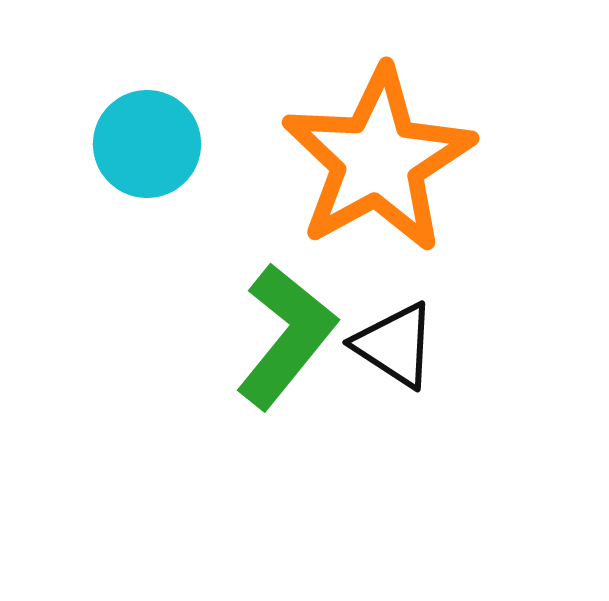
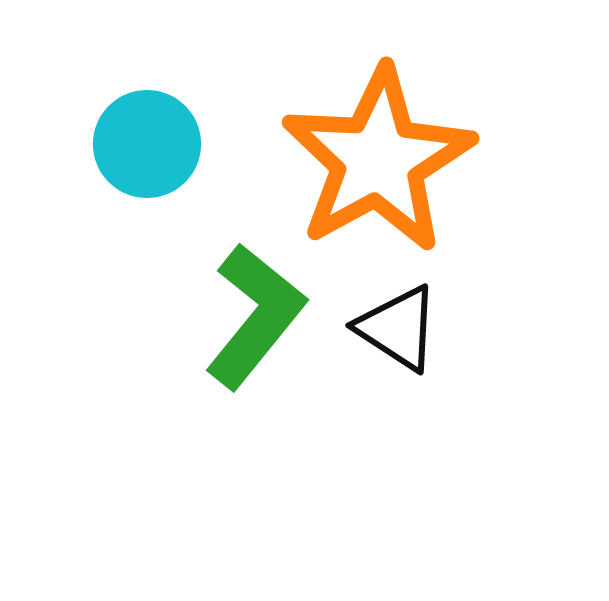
green L-shape: moved 31 px left, 20 px up
black triangle: moved 3 px right, 17 px up
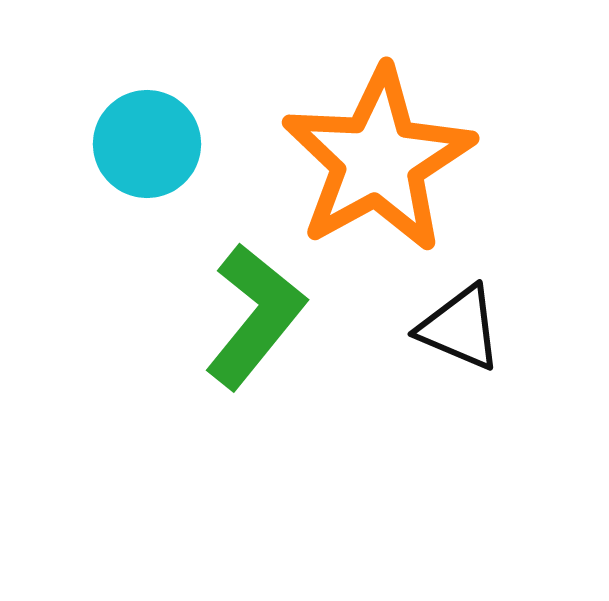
black triangle: moved 62 px right; rotated 10 degrees counterclockwise
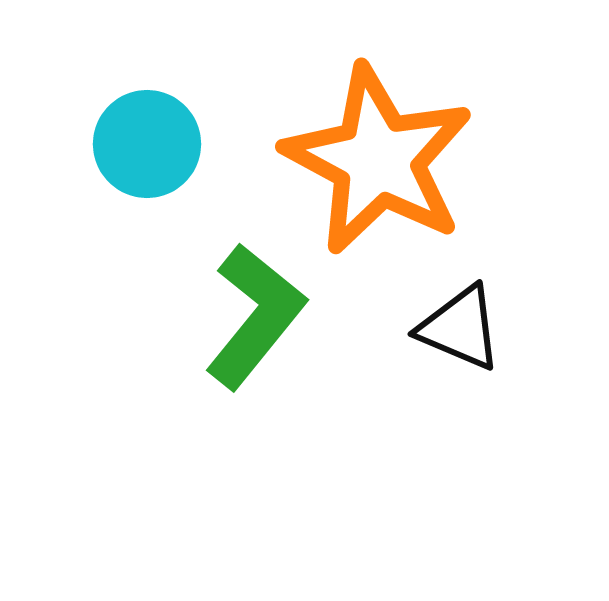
orange star: rotated 15 degrees counterclockwise
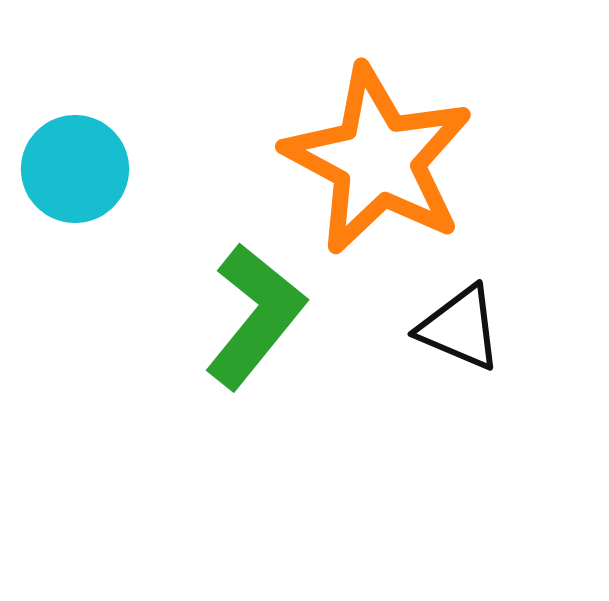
cyan circle: moved 72 px left, 25 px down
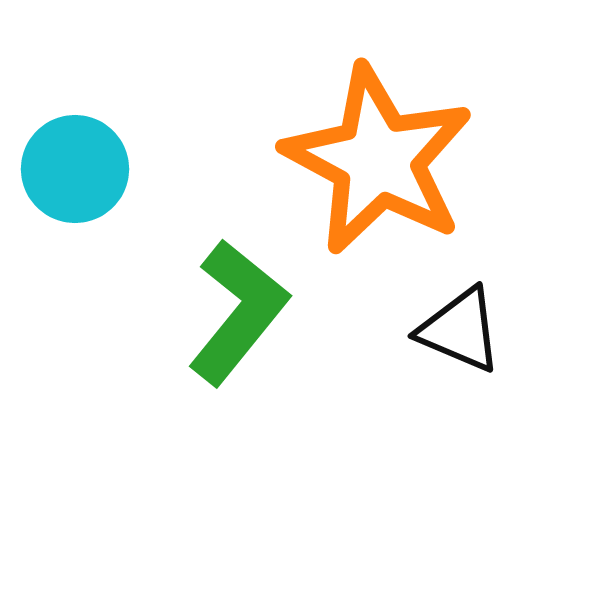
green L-shape: moved 17 px left, 4 px up
black triangle: moved 2 px down
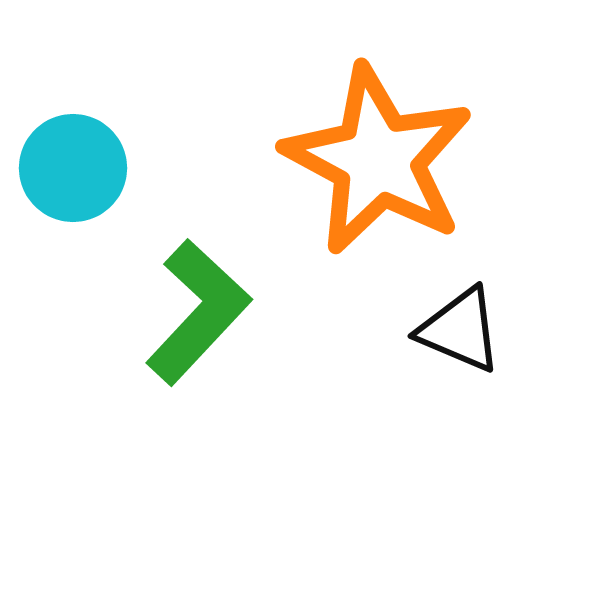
cyan circle: moved 2 px left, 1 px up
green L-shape: moved 40 px left; rotated 4 degrees clockwise
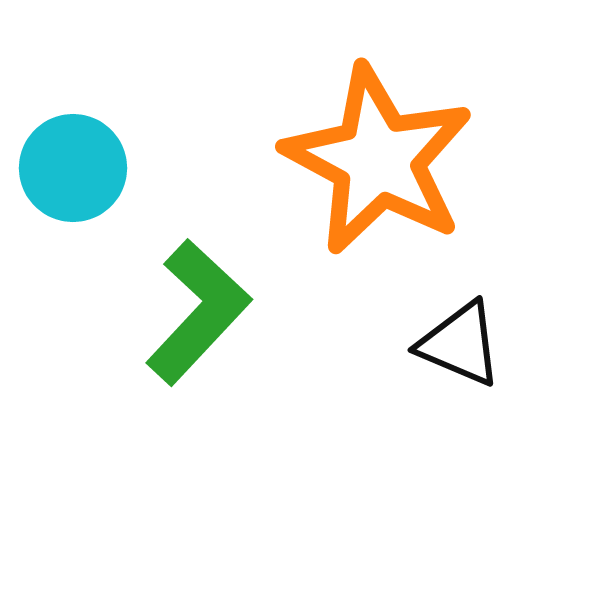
black triangle: moved 14 px down
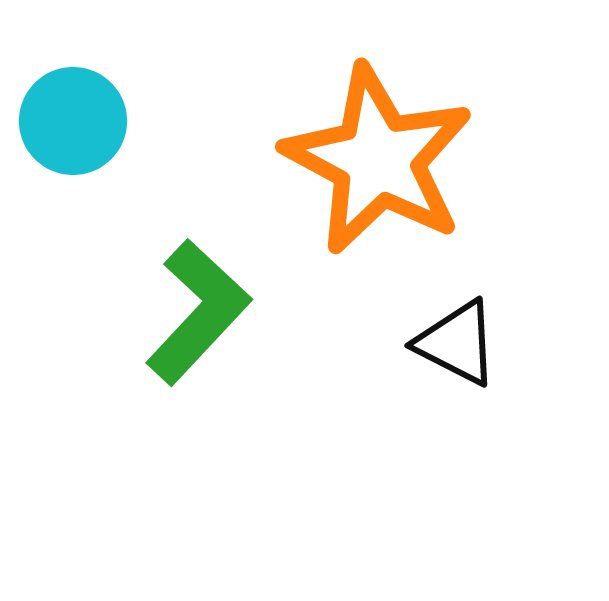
cyan circle: moved 47 px up
black triangle: moved 3 px left, 1 px up; rotated 4 degrees clockwise
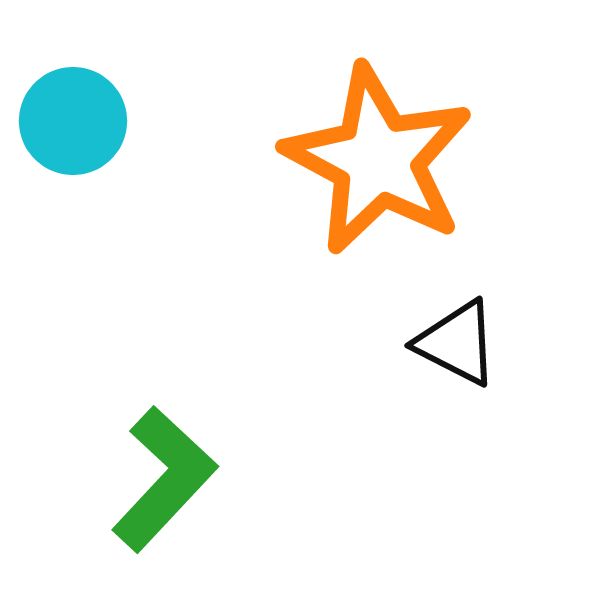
green L-shape: moved 34 px left, 167 px down
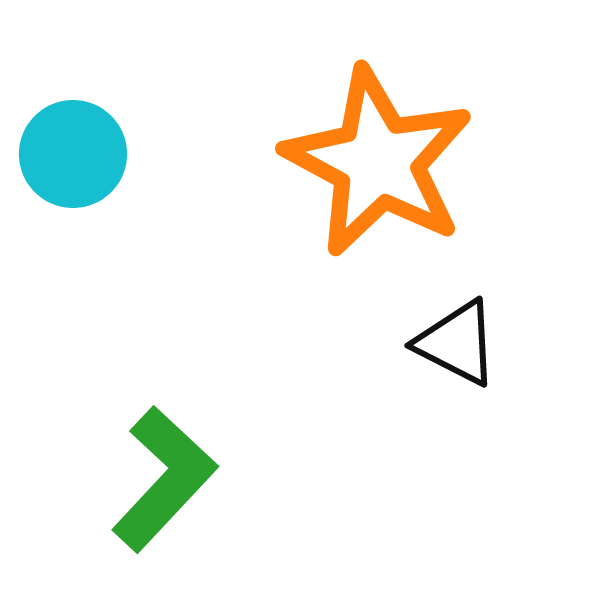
cyan circle: moved 33 px down
orange star: moved 2 px down
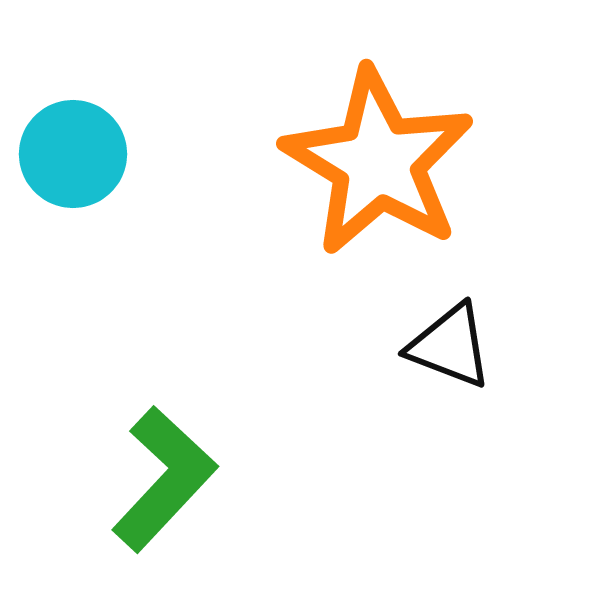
orange star: rotated 3 degrees clockwise
black triangle: moved 7 px left, 3 px down; rotated 6 degrees counterclockwise
